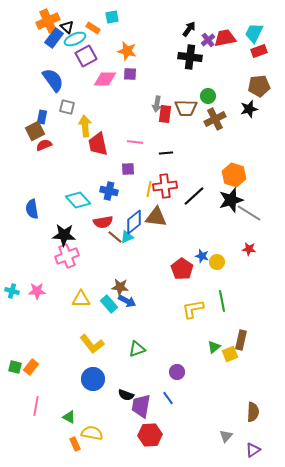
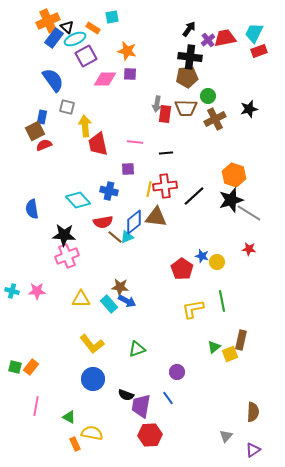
brown pentagon at (259, 86): moved 72 px left, 9 px up
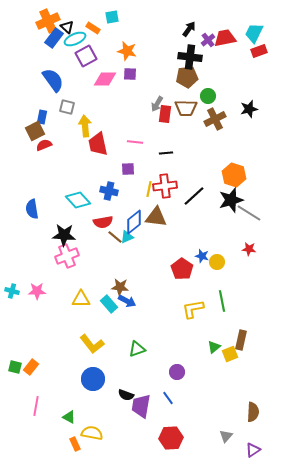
gray arrow at (157, 104): rotated 21 degrees clockwise
red hexagon at (150, 435): moved 21 px right, 3 px down
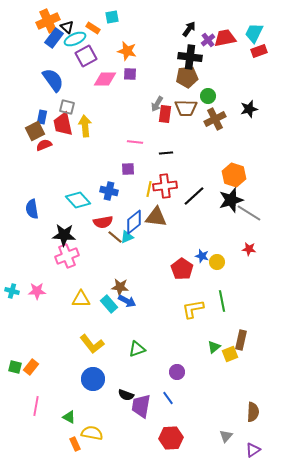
red trapezoid at (98, 144): moved 35 px left, 20 px up
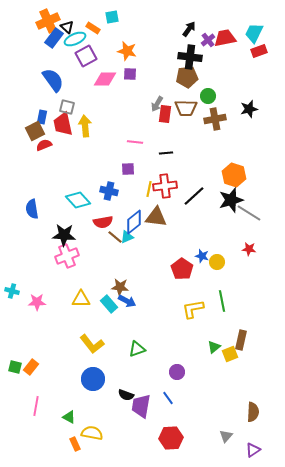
brown cross at (215, 119): rotated 15 degrees clockwise
pink star at (37, 291): moved 11 px down
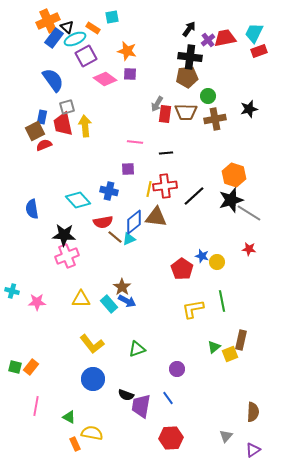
pink diamond at (105, 79): rotated 35 degrees clockwise
gray square at (67, 107): rotated 28 degrees counterclockwise
brown trapezoid at (186, 108): moved 4 px down
cyan triangle at (127, 237): moved 2 px right, 2 px down
brown star at (120, 287): moved 2 px right; rotated 30 degrees clockwise
purple circle at (177, 372): moved 3 px up
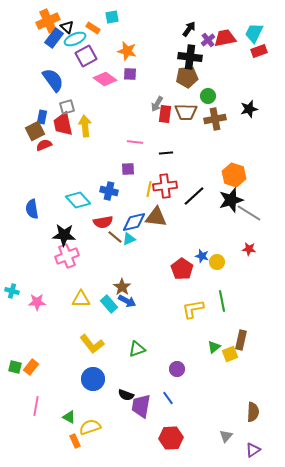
blue diamond at (134, 222): rotated 25 degrees clockwise
yellow semicircle at (92, 433): moved 2 px left, 6 px up; rotated 30 degrees counterclockwise
orange rectangle at (75, 444): moved 3 px up
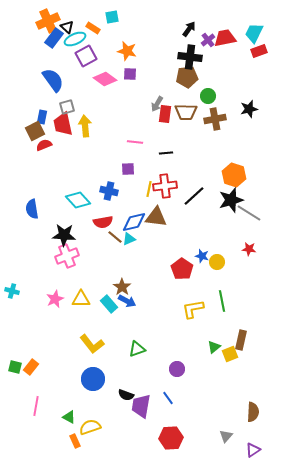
pink star at (37, 302): moved 18 px right, 3 px up; rotated 24 degrees counterclockwise
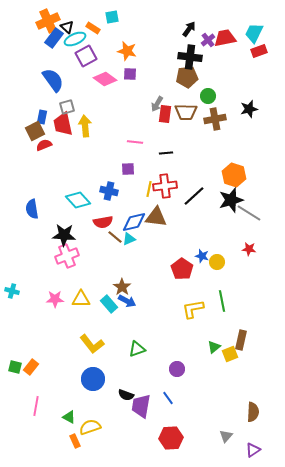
pink star at (55, 299): rotated 24 degrees clockwise
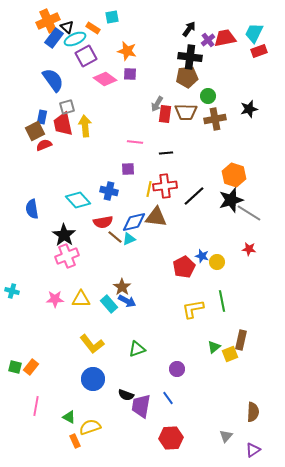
black star at (64, 235): rotated 30 degrees clockwise
red pentagon at (182, 269): moved 2 px right, 2 px up; rotated 10 degrees clockwise
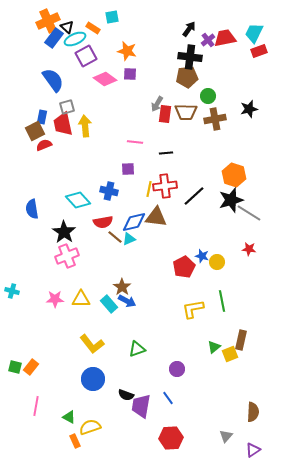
black star at (64, 235): moved 3 px up
